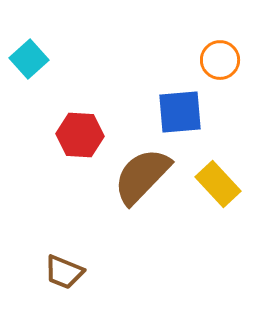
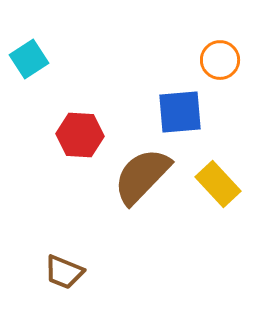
cyan square: rotated 9 degrees clockwise
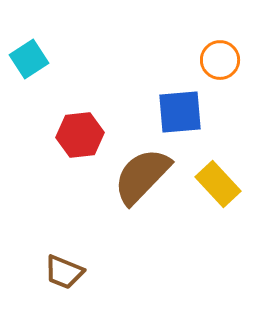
red hexagon: rotated 9 degrees counterclockwise
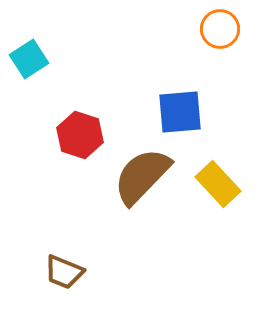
orange circle: moved 31 px up
red hexagon: rotated 24 degrees clockwise
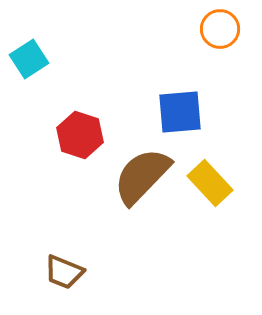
yellow rectangle: moved 8 px left, 1 px up
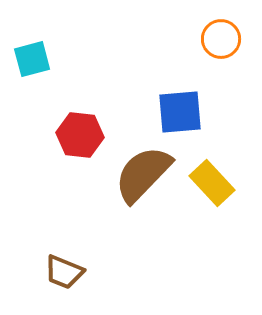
orange circle: moved 1 px right, 10 px down
cyan square: moved 3 px right; rotated 18 degrees clockwise
red hexagon: rotated 12 degrees counterclockwise
brown semicircle: moved 1 px right, 2 px up
yellow rectangle: moved 2 px right
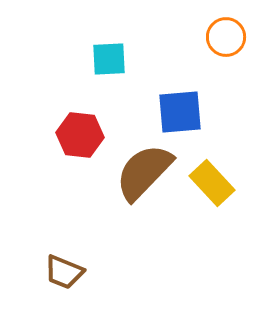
orange circle: moved 5 px right, 2 px up
cyan square: moved 77 px right; rotated 12 degrees clockwise
brown semicircle: moved 1 px right, 2 px up
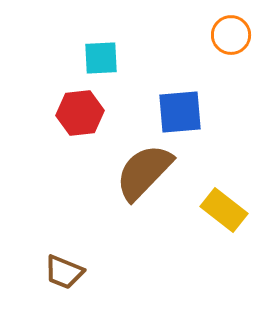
orange circle: moved 5 px right, 2 px up
cyan square: moved 8 px left, 1 px up
red hexagon: moved 22 px up; rotated 12 degrees counterclockwise
yellow rectangle: moved 12 px right, 27 px down; rotated 9 degrees counterclockwise
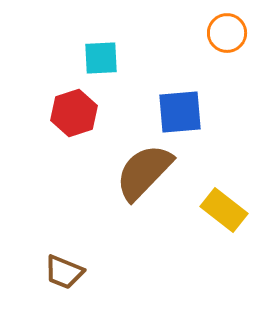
orange circle: moved 4 px left, 2 px up
red hexagon: moved 6 px left; rotated 12 degrees counterclockwise
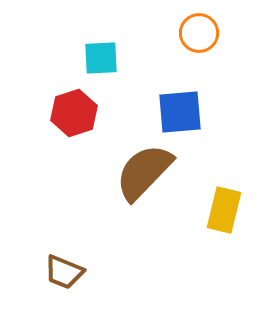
orange circle: moved 28 px left
yellow rectangle: rotated 66 degrees clockwise
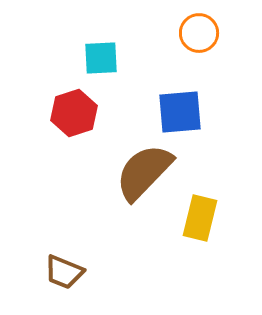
yellow rectangle: moved 24 px left, 8 px down
